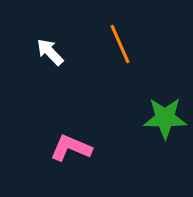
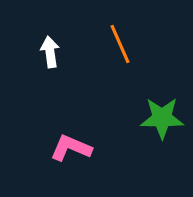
white arrow: rotated 36 degrees clockwise
green star: moved 3 px left
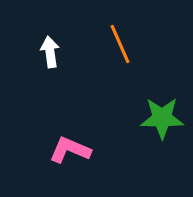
pink L-shape: moved 1 px left, 2 px down
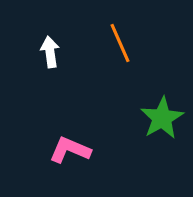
orange line: moved 1 px up
green star: rotated 30 degrees counterclockwise
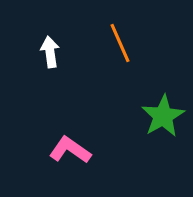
green star: moved 1 px right, 2 px up
pink L-shape: rotated 12 degrees clockwise
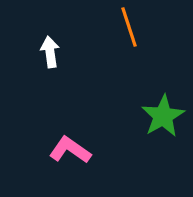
orange line: moved 9 px right, 16 px up; rotated 6 degrees clockwise
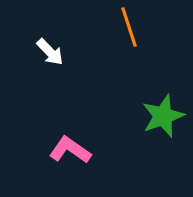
white arrow: rotated 144 degrees clockwise
green star: rotated 9 degrees clockwise
